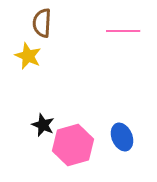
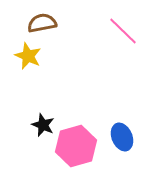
brown semicircle: rotated 76 degrees clockwise
pink line: rotated 44 degrees clockwise
pink hexagon: moved 3 px right, 1 px down
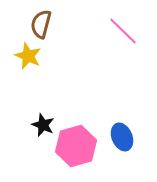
brown semicircle: moved 1 px left, 1 px down; rotated 64 degrees counterclockwise
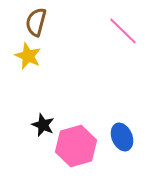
brown semicircle: moved 5 px left, 2 px up
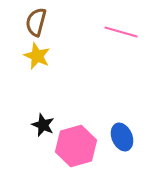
pink line: moved 2 px left, 1 px down; rotated 28 degrees counterclockwise
yellow star: moved 9 px right
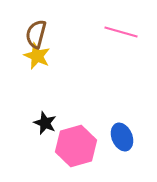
brown semicircle: moved 12 px down
black star: moved 2 px right, 2 px up
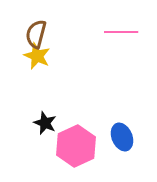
pink line: rotated 16 degrees counterclockwise
pink hexagon: rotated 9 degrees counterclockwise
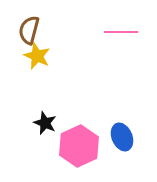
brown semicircle: moved 7 px left, 4 px up
pink hexagon: moved 3 px right
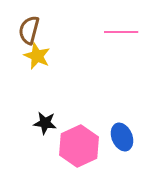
black star: rotated 15 degrees counterclockwise
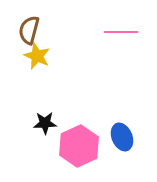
black star: rotated 10 degrees counterclockwise
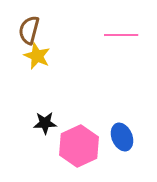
pink line: moved 3 px down
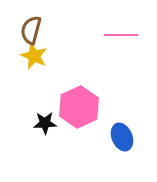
brown semicircle: moved 2 px right
yellow star: moved 3 px left
pink hexagon: moved 39 px up
